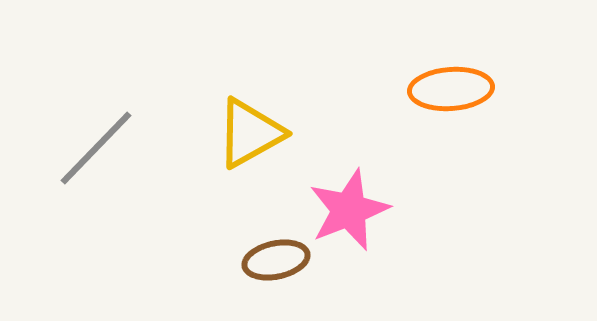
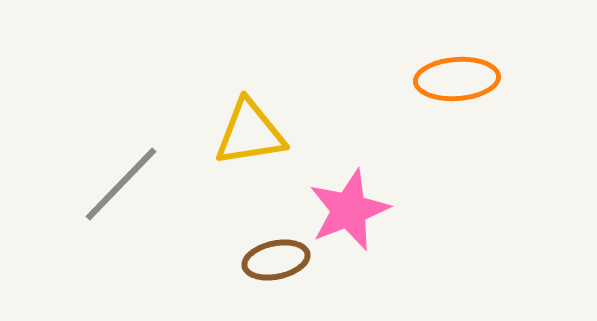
orange ellipse: moved 6 px right, 10 px up
yellow triangle: rotated 20 degrees clockwise
gray line: moved 25 px right, 36 px down
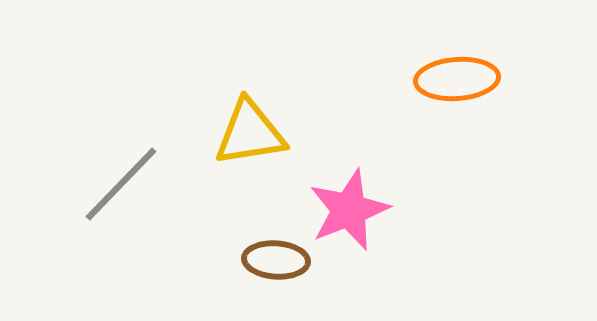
brown ellipse: rotated 16 degrees clockwise
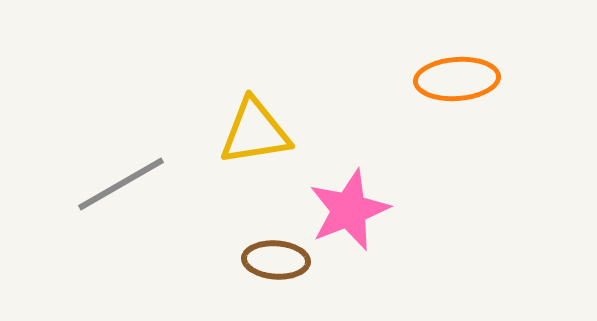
yellow triangle: moved 5 px right, 1 px up
gray line: rotated 16 degrees clockwise
